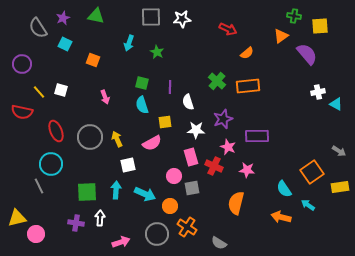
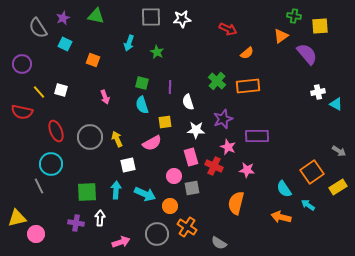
yellow rectangle at (340, 187): moved 2 px left; rotated 24 degrees counterclockwise
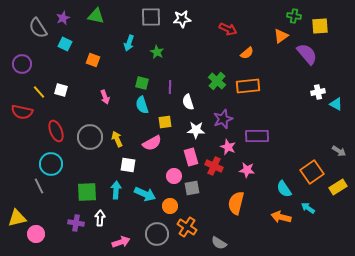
white square at (128, 165): rotated 21 degrees clockwise
cyan arrow at (308, 205): moved 3 px down
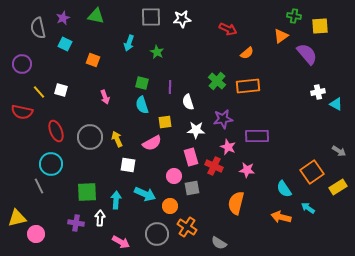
gray semicircle at (38, 28): rotated 20 degrees clockwise
purple star at (223, 119): rotated 12 degrees clockwise
cyan arrow at (116, 190): moved 10 px down
pink arrow at (121, 242): rotated 48 degrees clockwise
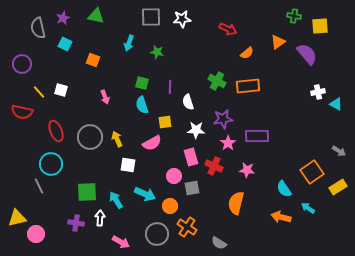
orange triangle at (281, 36): moved 3 px left, 6 px down
green star at (157, 52): rotated 16 degrees counterclockwise
green cross at (217, 81): rotated 12 degrees counterclockwise
pink star at (228, 147): moved 4 px up; rotated 14 degrees clockwise
cyan arrow at (116, 200): rotated 36 degrees counterclockwise
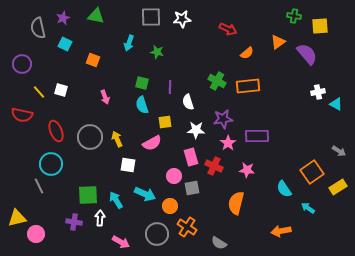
red semicircle at (22, 112): moved 3 px down
green square at (87, 192): moved 1 px right, 3 px down
orange arrow at (281, 217): moved 14 px down; rotated 24 degrees counterclockwise
purple cross at (76, 223): moved 2 px left, 1 px up
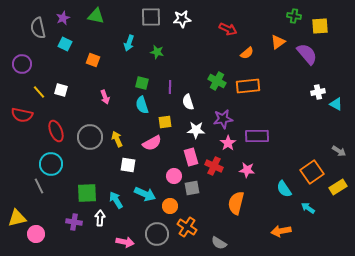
green square at (88, 195): moved 1 px left, 2 px up
pink arrow at (121, 242): moved 4 px right; rotated 18 degrees counterclockwise
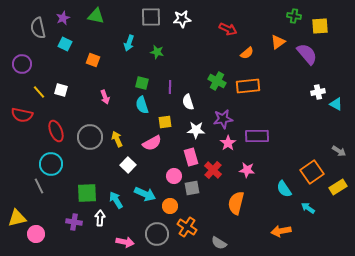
white square at (128, 165): rotated 35 degrees clockwise
red cross at (214, 166): moved 1 px left, 4 px down; rotated 18 degrees clockwise
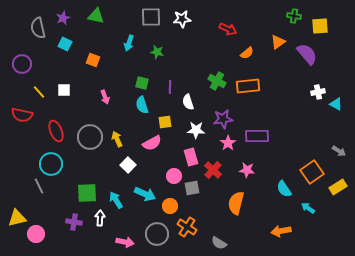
white square at (61, 90): moved 3 px right; rotated 16 degrees counterclockwise
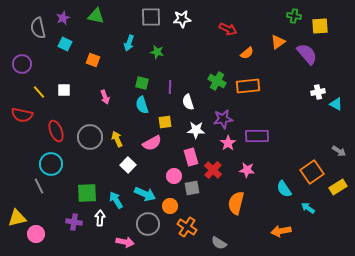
gray circle at (157, 234): moved 9 px left, 10 px up
